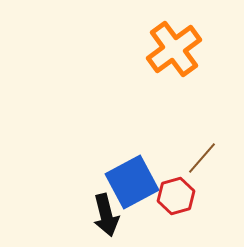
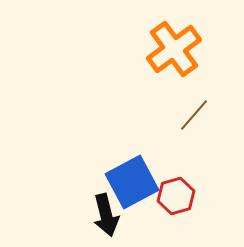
brown line: moved 8 px left, 43 px up
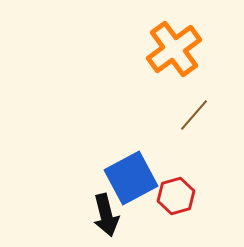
blue square: moved 1 px left, 4 px up
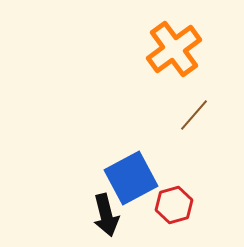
red hexagon: moved 2 px left, 9 px down
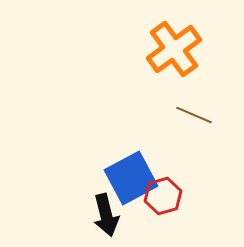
brown line: rotated 72 degrees clockwise
red hexagon: moved 11 px left, 9 px up
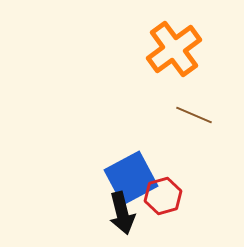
black arrow: moved 16 px right, 2 px up
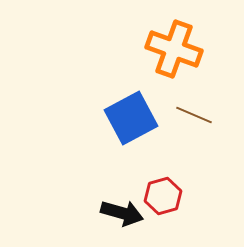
orange cross: rotated 34 degrees counterclockwise
blue square: moved 60 px up
black arrow: rotated 60 degrees counterclockwise
